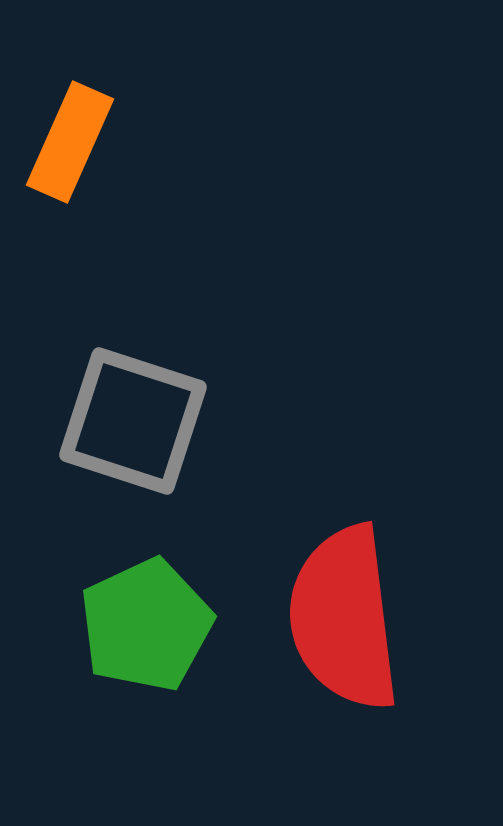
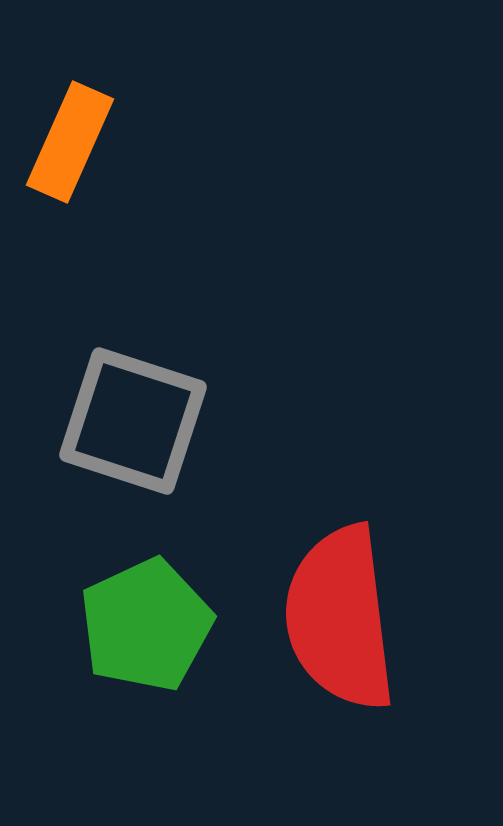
red semicircle: moved 4 px left
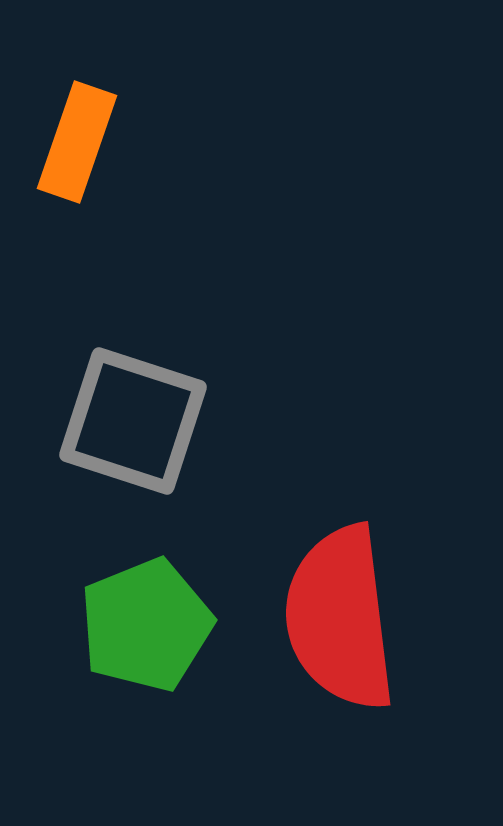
orange rectangle: moved 7 px right; rotated 5 degrees counterclockwise
green pentagon: rotated 3 degrees clockwise
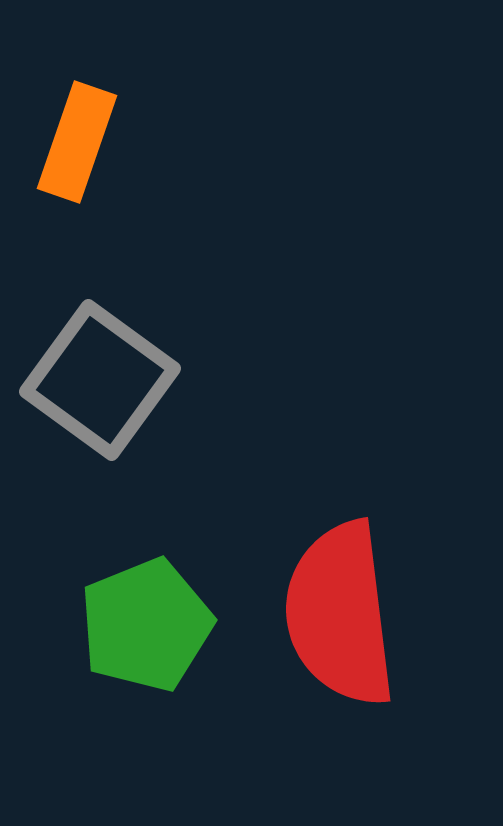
gray square: moved 33 px left, 41 px up; rotated 18 degrees clockwise
red semicircle: moved 4 px up
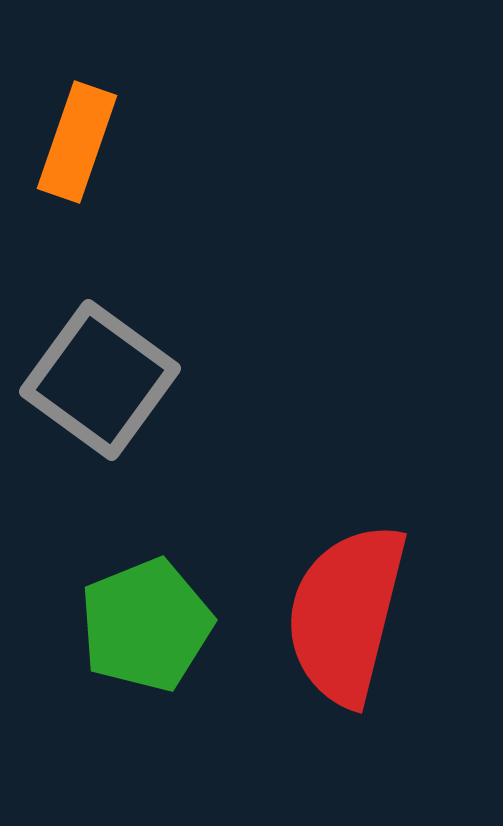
red semicircle: moved 6 px right; rotated 21 degrees clockwise
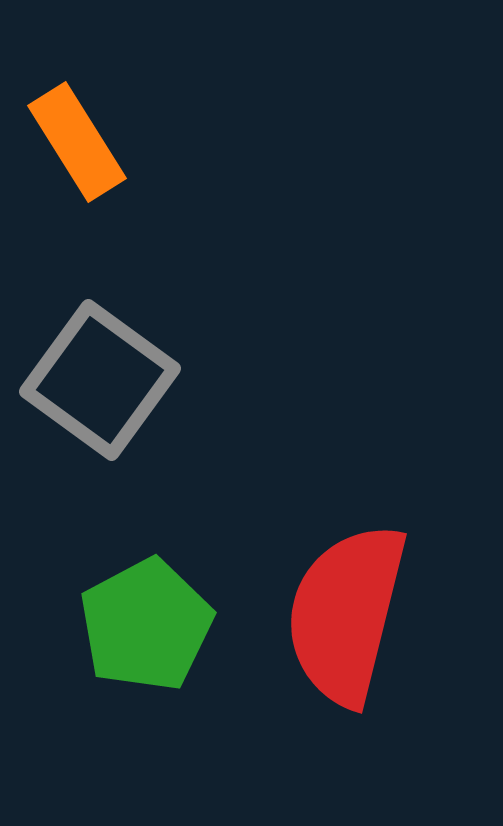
orange rectangle: rotated 51 degrees counterclockwise
green pentagon: rotated 6 degrees counterclockwise
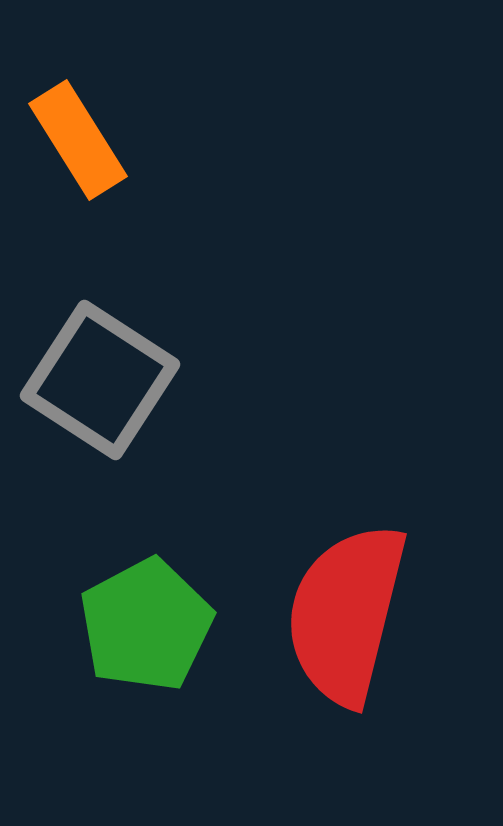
orange rectangle: moved 1 px right, 2 px up
gray square: rotated 3 degrees counterclockwise
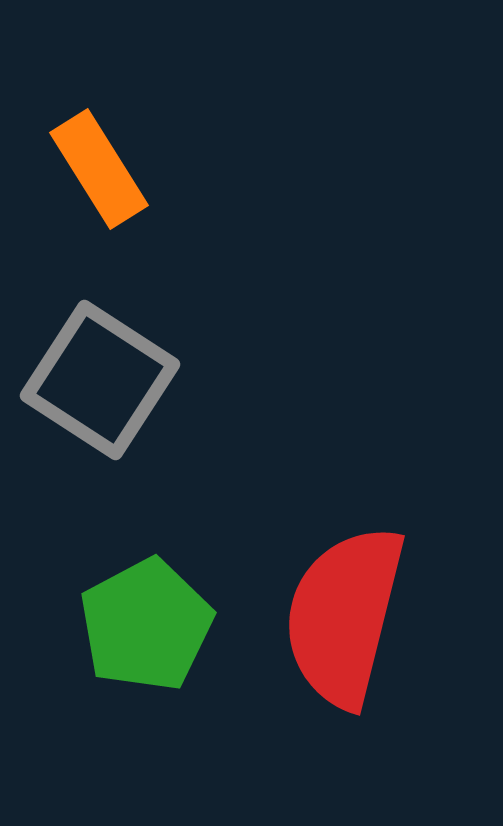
orange rectangle: moved 21 px right, 29 px down
red semicircle: moved 2 px left, 2 px down
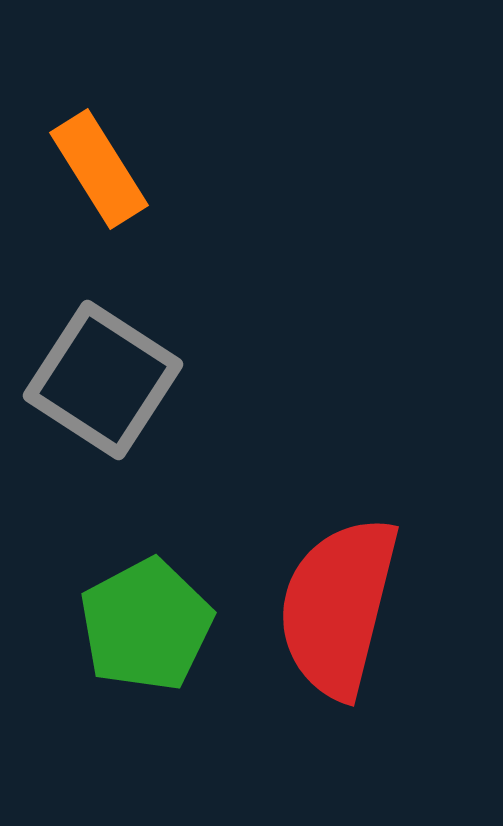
gray square: moved 3 px right
red semicircle: moved 6 px left, 9 px up
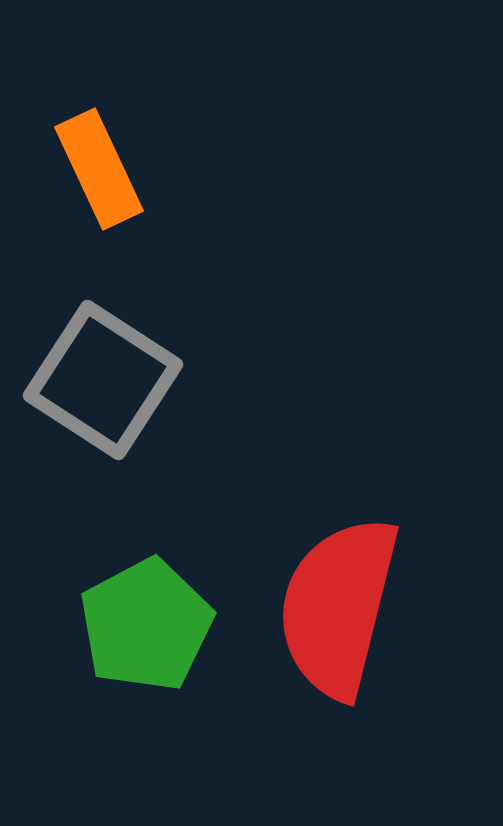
orange rectangle: rotated 7 degrees clockwise
